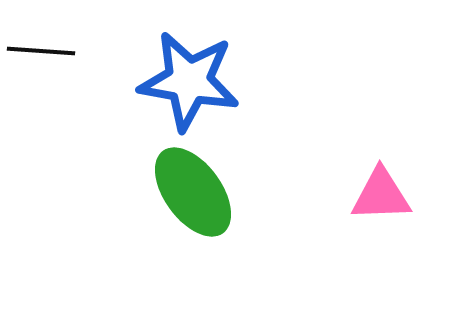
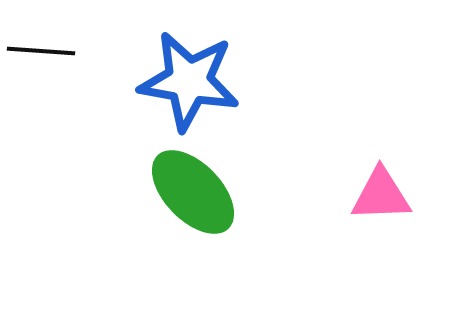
green ellipse: rotated 8 degrees counterclockwise
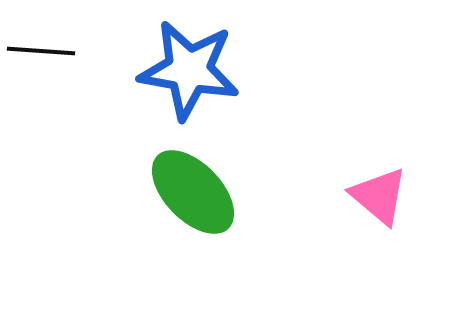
blue star: moved 11 px up
pink triangle: moved 2 px left, 1 px down; rotated 42 degrees clockwise
